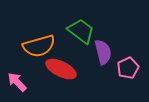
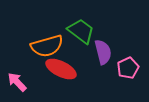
orange semicircle: moved 8 px right
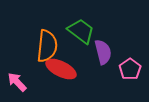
orange semicircle: rotated 68 degrees counterclockwise
pink pentagon: moved 2 px right, 1 px down; rotated 10 degrees counterclockwise
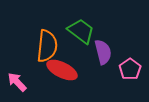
red ellipse: moved 1 px right, 1 px down
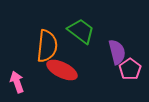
purple semicircle: moved 14 px right
pink arrow: rotated 25 degrees clockwise
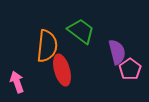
red ellipse: rotated 48 degrees clockwise
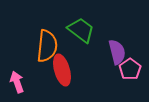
green trapezoid: moved 1 px up
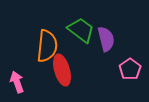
purple semicircle: moved 11 px left, 13 px up
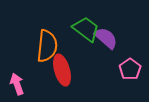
green trapezoid: moved 5 px right, 1 px up
purple semicircle: moved 1 px up; rotated 35 degrees counterclockwise
pink arrow: moved 2 px down
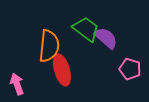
orange semicircle: moved 2 px right
pink pentagon: rotated 20 degrees counterclockwise
